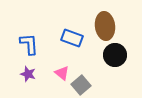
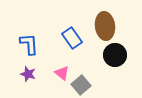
blue rectangle: rotated 35 degrees clockwise
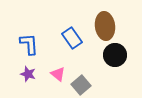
pink triangle: moved 4 px left, 1 px down
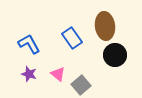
blue L-shape: rotated 25 degrees counterclockwise
purple star: moved 1 px right
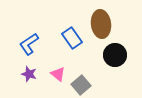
brown ellipse: moved 4 px left, 2 px up
blue L-shape: rotated 95 degrees counterclockwise
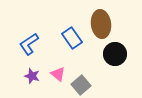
black circle: moved 1 px up
purple star: moved 3 px right, 2 px down
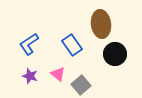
blue rectangle: moved 7 px down
purple star: moved 2 px left
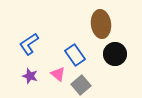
blue rectangle: moved 3 px right, 10 px down
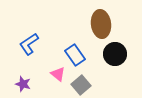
purple star: moved 7 px left, 8 px down
